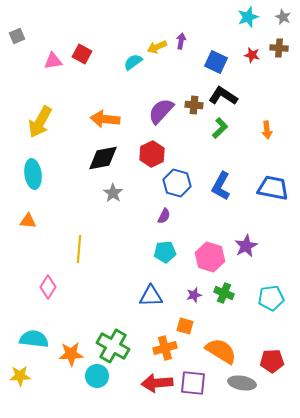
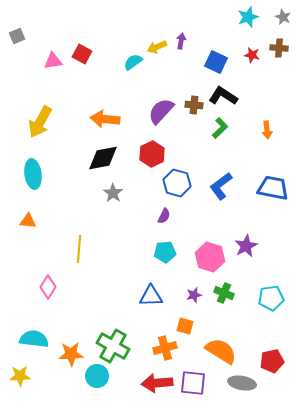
blue L-shape at (221, 186): rotated 24 degrees clockwise
red pentagon at (272, 361): rotated 10 degrees counterclockwise
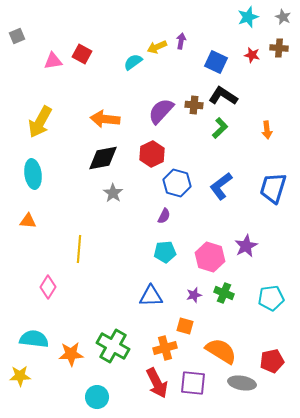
blue trapezoid at (273, 188): rotated 84 degrees counterclockwise
cyan circle at (97, 376): moved 21 px down
red arrow at (157, 383): rotated 112 degrees counterclockwise
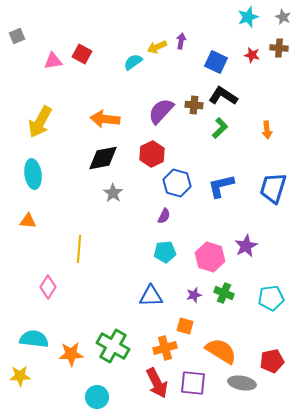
blue L-shape at (221, 186): rotated 24 degrees clockwise
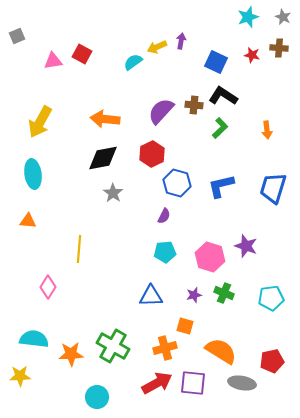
purple star at (246, 246): rotated 25 degrees counterclockwise
red arrow at (157, 383): rotated 92 degrees counterclockwise
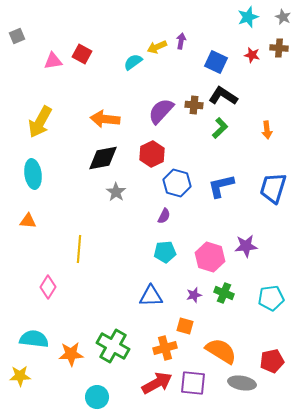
gray star at (113, 193): moved 3 px right, 1 px up
purple star at (246, 246): rotated 25 degrees counterclockwise
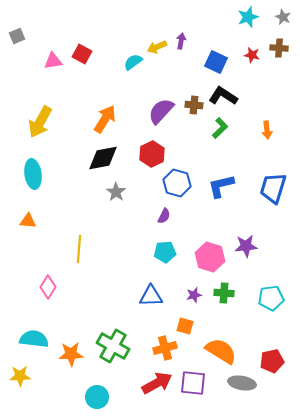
orange arrow at (105, 119): rotated 116 degrees clockwise
green cross at (224, 293): rotated 18 degrees counterclockwise
